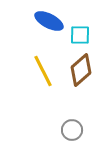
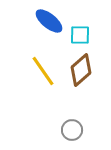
blue ellipse: rotated 12 degrees clockwise
yellow line: rotated 8 degrees counterclockwise
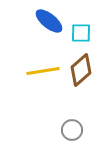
cyan square: moved 1 px right, 2 px up
yellow line: rotated 64 degrees counterclockwise
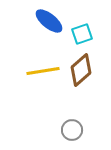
cyan square: moved 1 px right, 1 px down; rotated 20 degrees counterclockwise
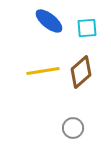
cyan square: moved 5 px right, 6 px up; rotated 15 degrees clockwise
brown diamond: moved 2 px down
gray circle: moved 1 px right, 2 px up
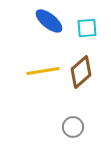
gray circle: moved 1 px up
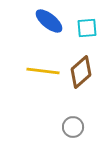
yellow line: rotated 16 degrees clockwise
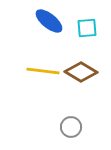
brown diamond: rotated 72 degrees clockwise
gray circle: moved 2 px left
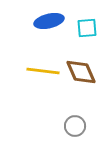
blue ellipse: rotated 52 degrees counterclockwise
brown diamond: rotated 36 degrees clockwise
gray circle: moved 4 px right, 1 px up
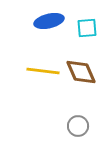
gray circle: moved 3 px right
